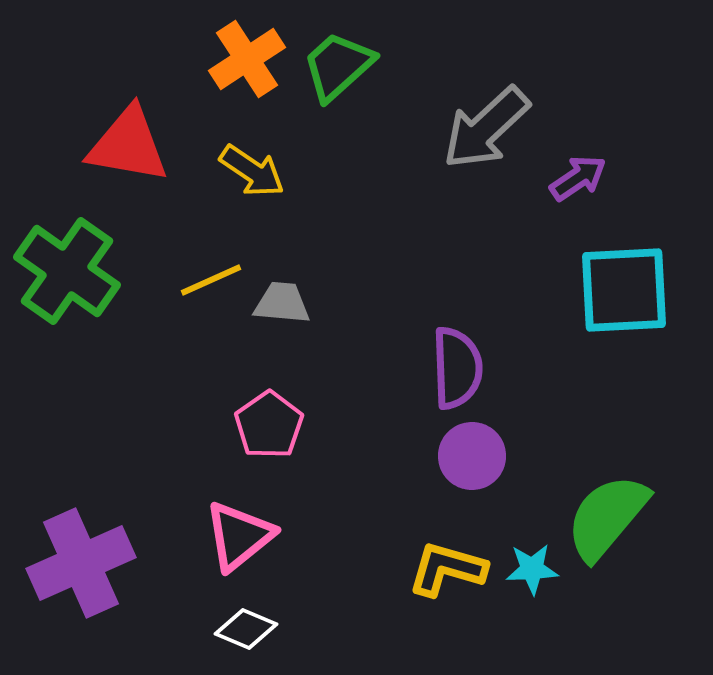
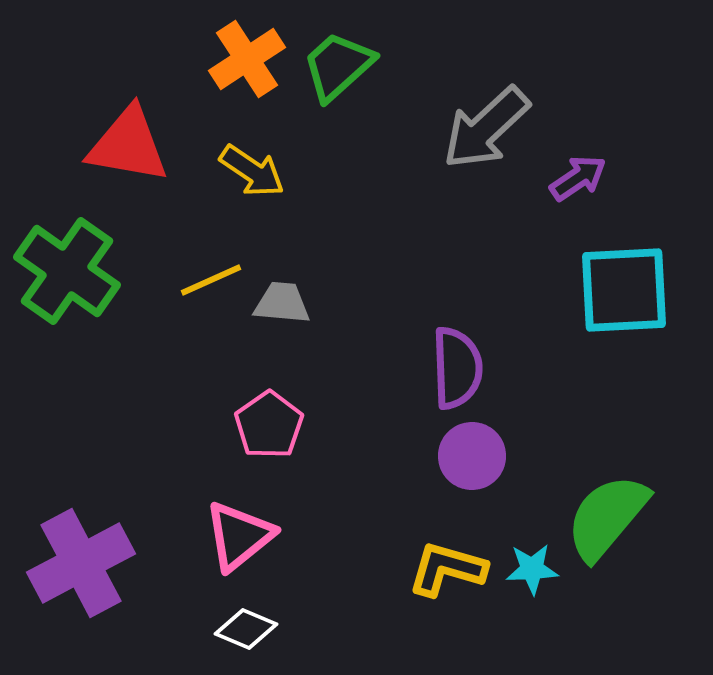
purple cross: rotated 4 degrees counterclockwise
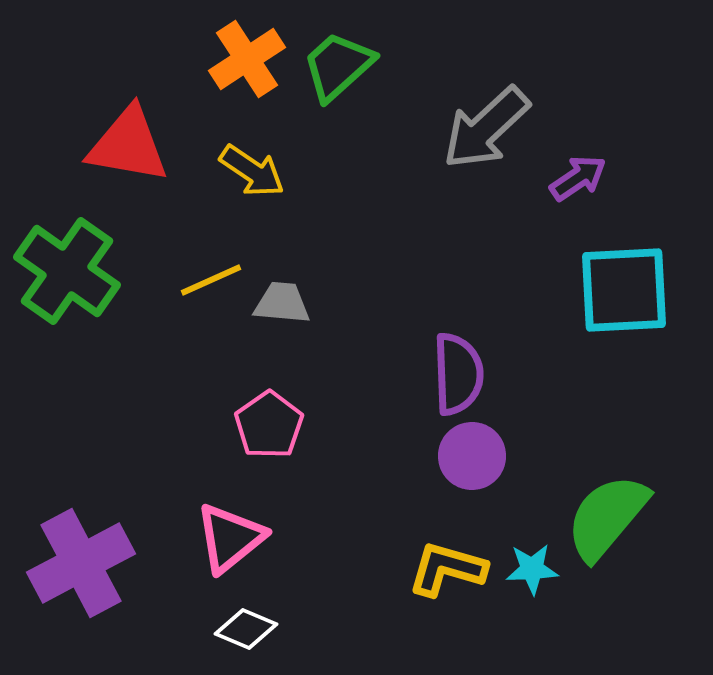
purple semicircle: moved 1 px right, 6 px down
pink triangle: moved 9 px left, 2 px down
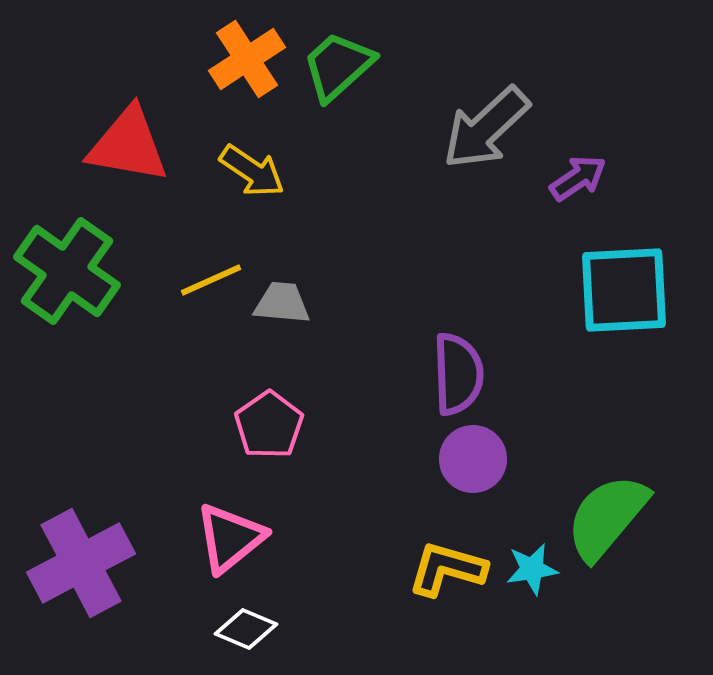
purple circle: moved 1 px right, 3 px down
cyan star: rotated 6 degrees counterclockwise
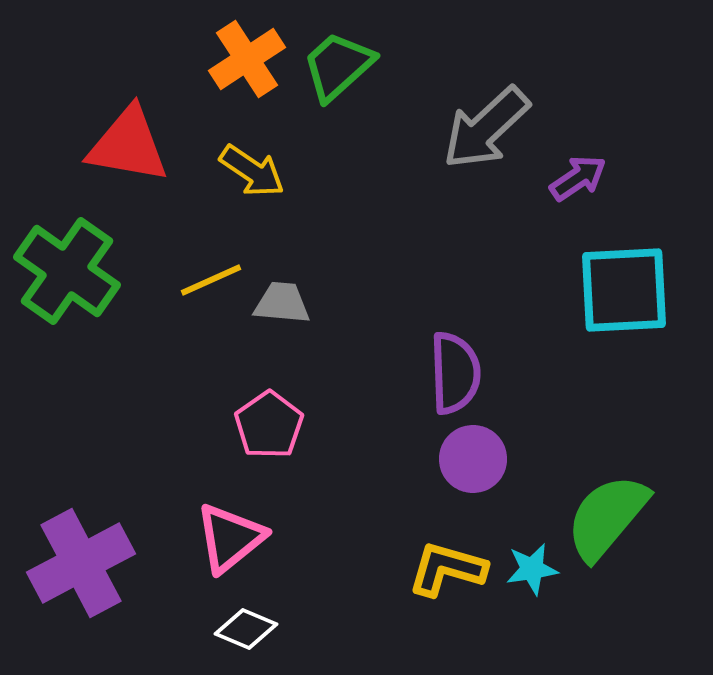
purple semicircle: moved 3 px left, 1 px up
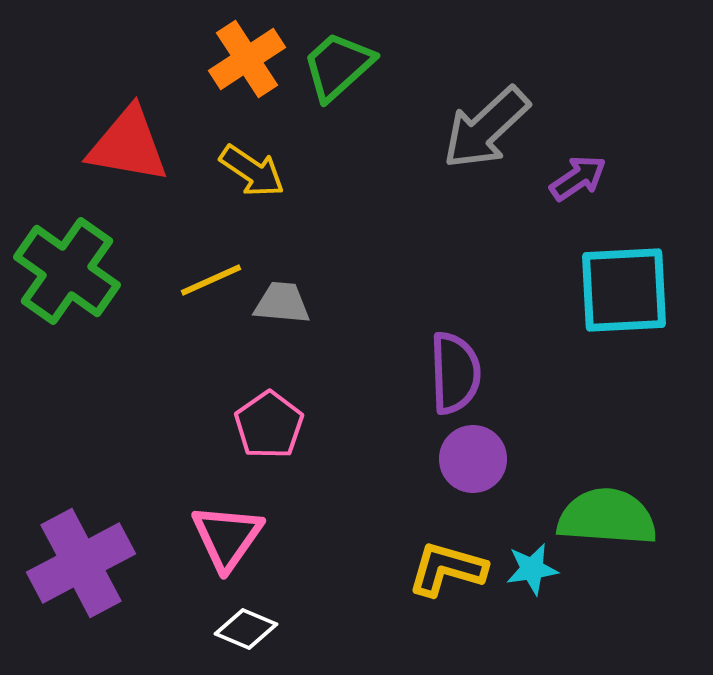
green semicircle: rotated 54 degrees clockwise
pink triangle: moved 3 px left, 1 px up; rotated 16 degrees counterclockwise
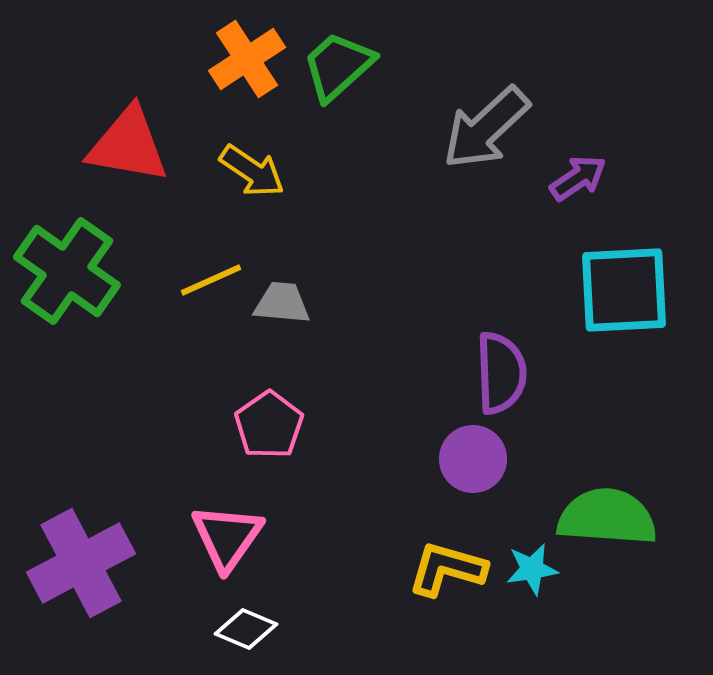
purple semicircle: moved 46 px right
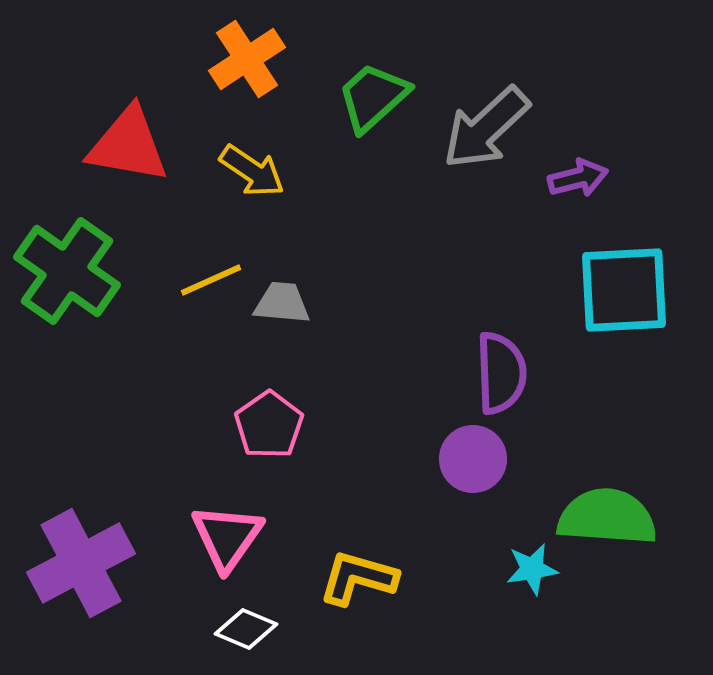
green trapezoid: moved 35 px right, 31 px down
purple arrow: rotated 20 degrees clockwise
yellow L-shape: moved 89 px left, 9 px down
